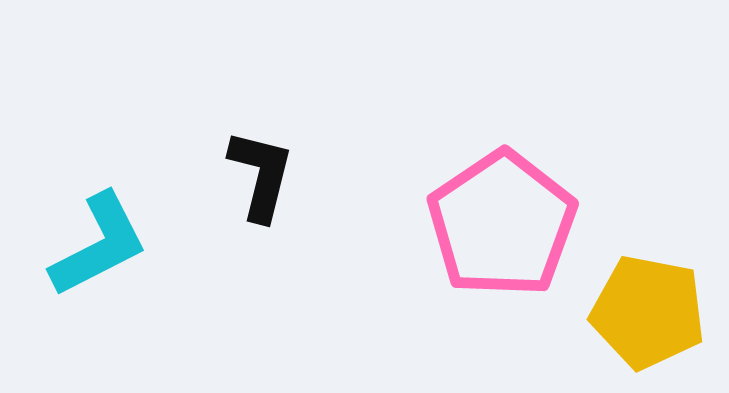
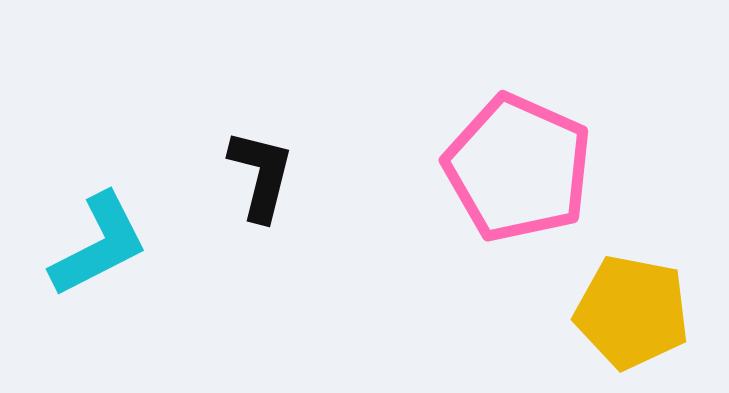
pink pentagon: moved 16 px right, 56 px up; rotated 14 degrees counterclockwise
yellow pentagon: moved 16 px left
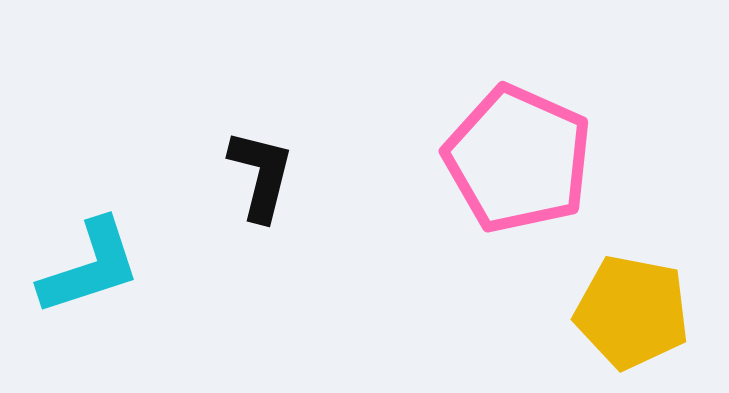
pink pentagon: moved 9 px up
cyan L-shape: moved 9 px left, 22 px down; rotated 9 degrees clockwise
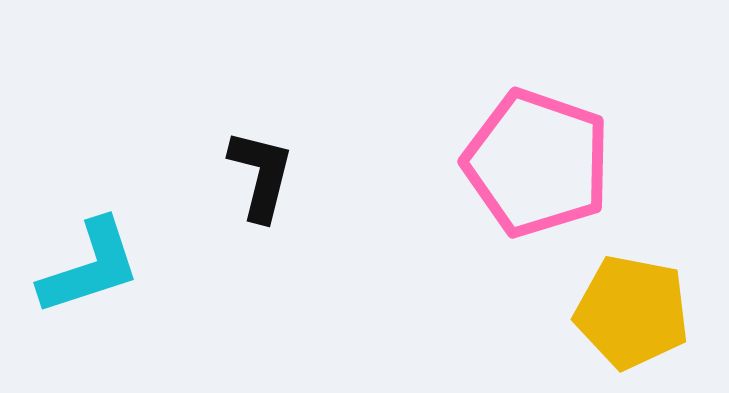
pink pentagon: moved 19 px right, 4 px down; rotated 5 degrees counterclockwise
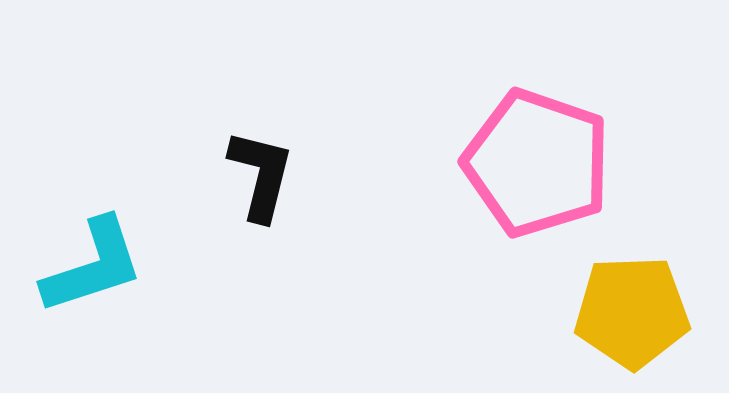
cyan L-shape: moved 3 px right, 1 px up
yellow pentagon: rotated 13 degrees counterclockwise
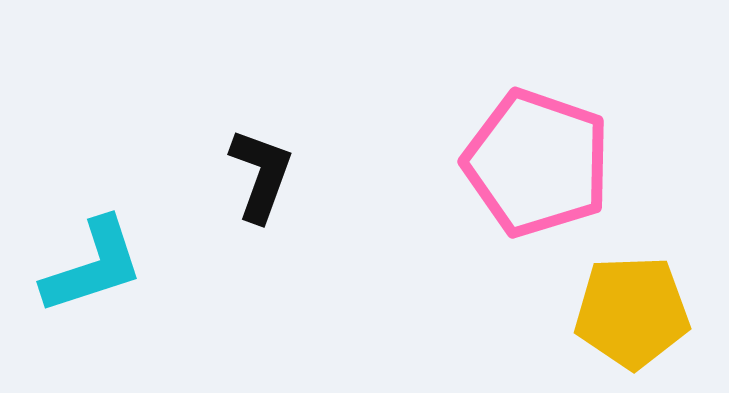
black L-shape: rotated 6 degrees clockwise
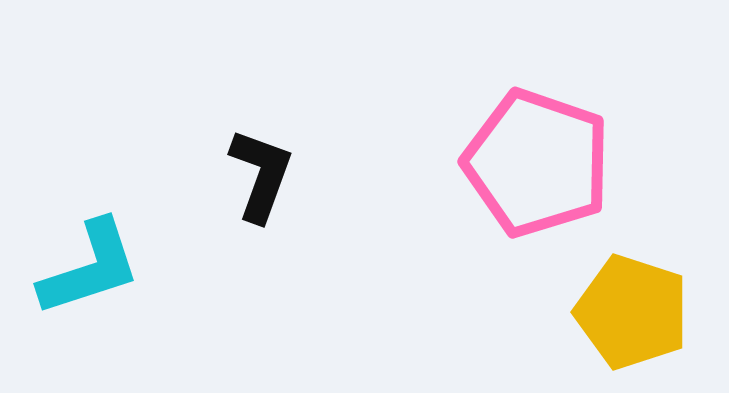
cyan L-shape: moved 3 px left, 2 px down
yellow pentagon: rotated 20 degrees clockwise
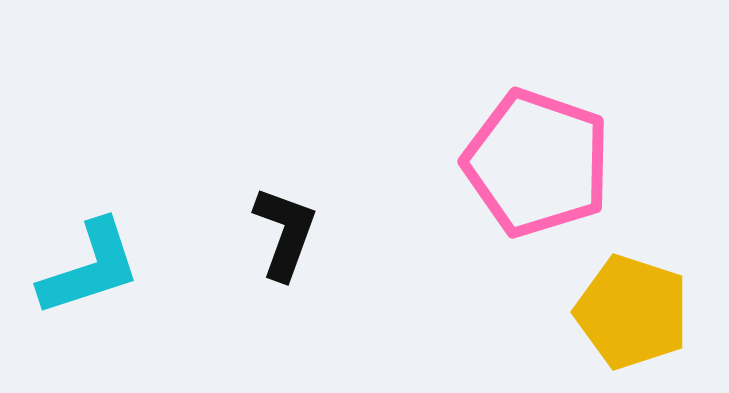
black L-shape: moved 24 px right, 58 px down
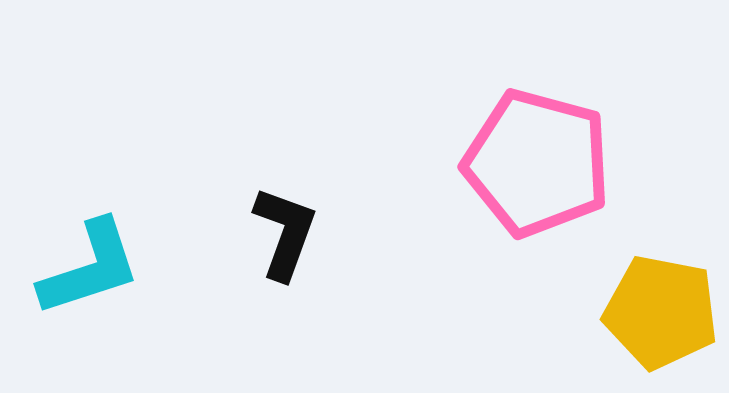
pink pentagon: rotated 4 degrees counterclockwise
yellow pentagon: moved 29 px right; rotated 7 degrees counterclockwise
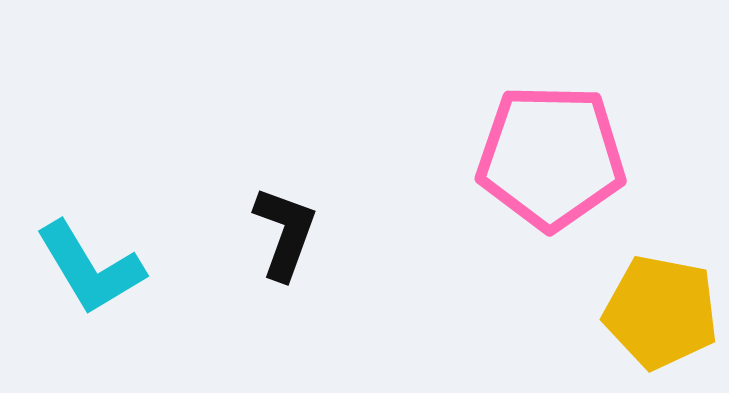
pink pentagon: moved 14 px right, 6 px up; rotated 14 degrees counterclockwise
cyan L-shape: rotated 77 degrees clockwise
